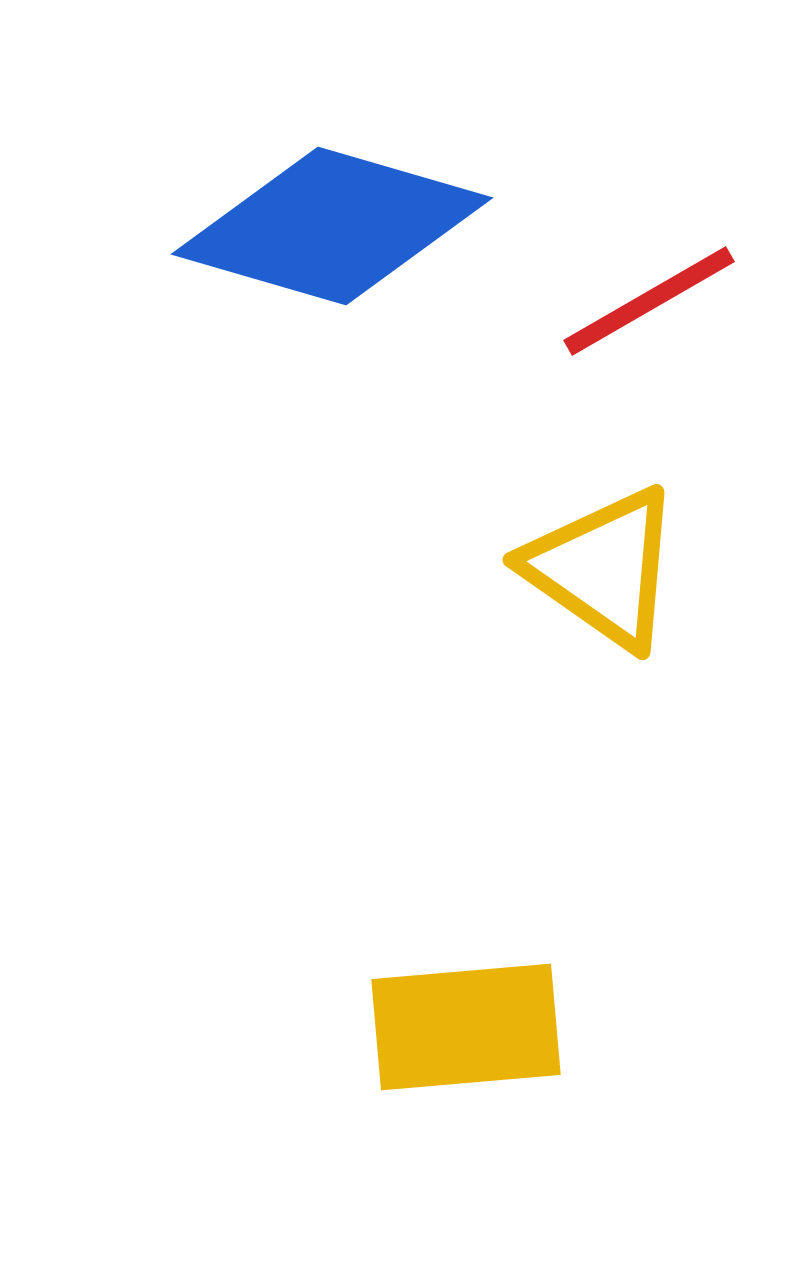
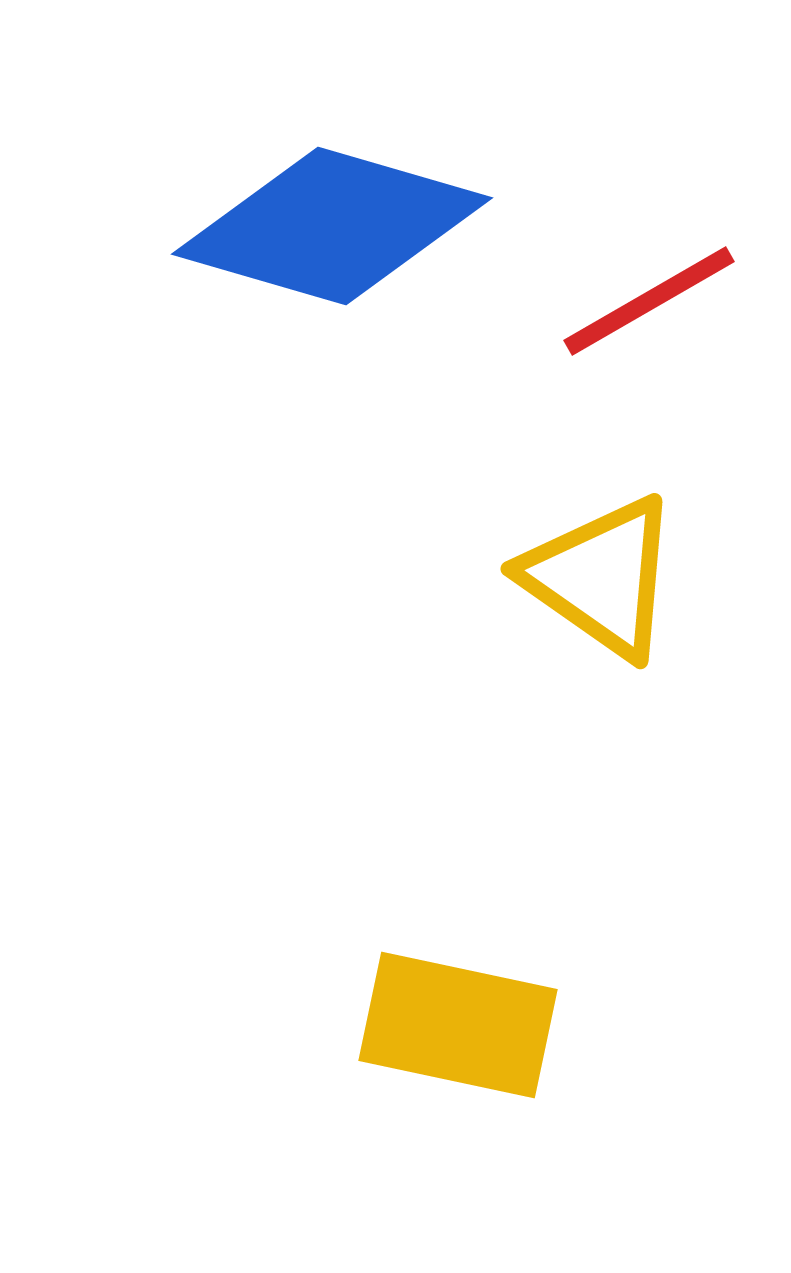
yellow triangle: moved 2 px left, 9 px down
yellow rectangle: moved 8 px left, 2 px up; rotated 17 degrees clockwise
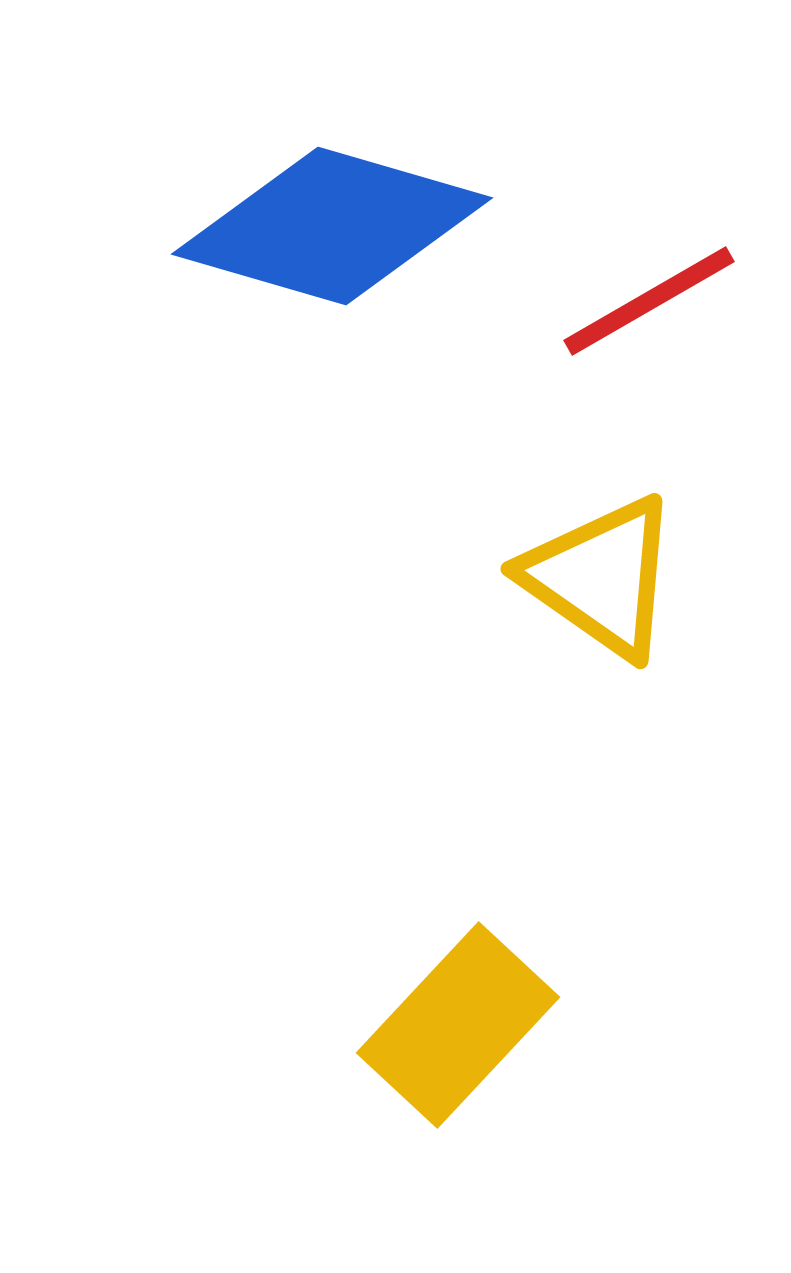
yellow rectangle: rotated 59 degrees counterclockwise
